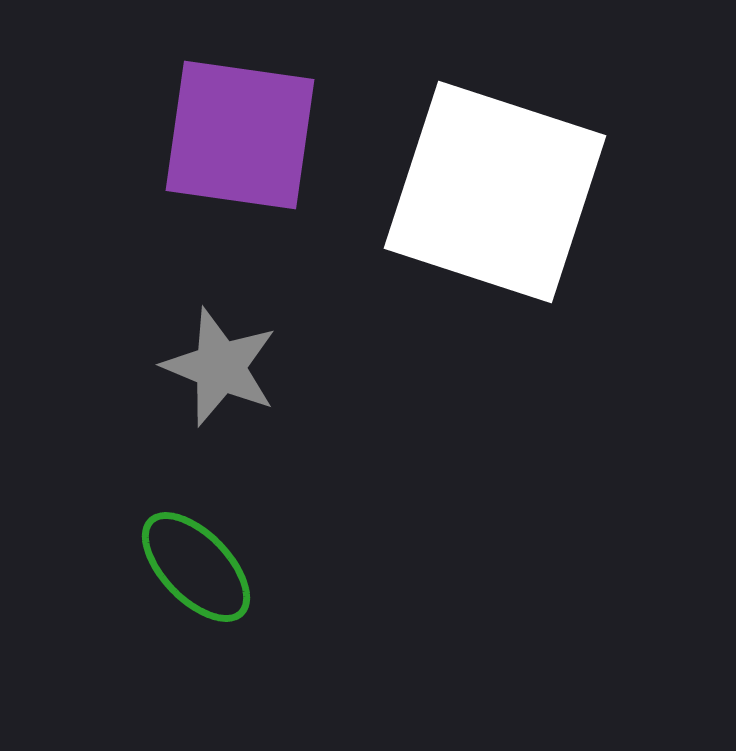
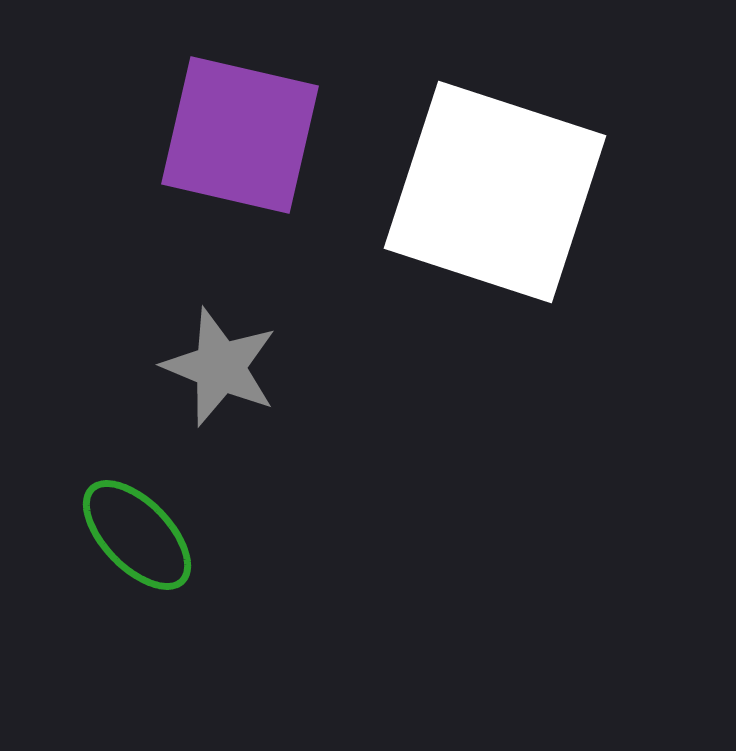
purple square: rotated 5 degrees clockwise
green ellipse: moved 59 px left, 32 px up
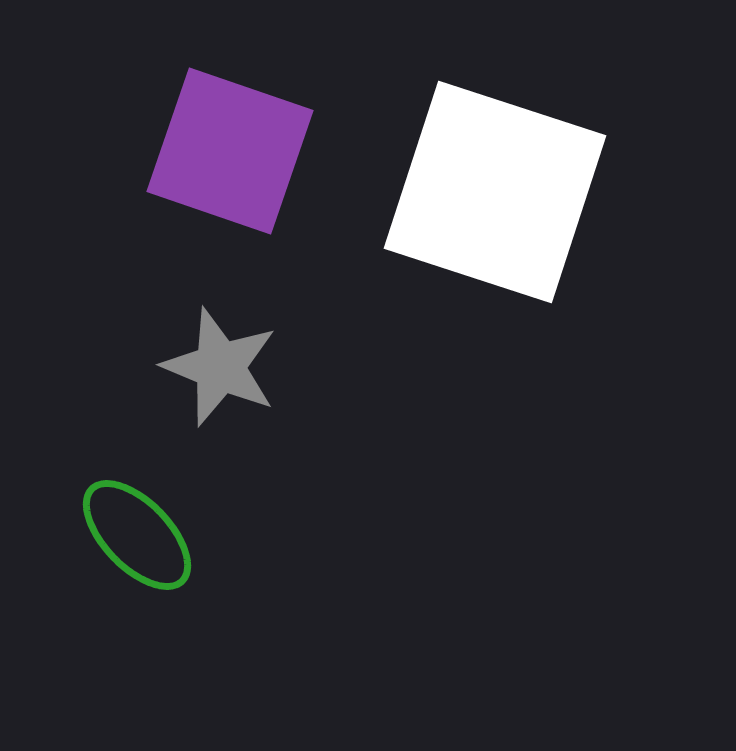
purple square: moved 10 px left, 16 px down; rotated 6 degrees clockwise
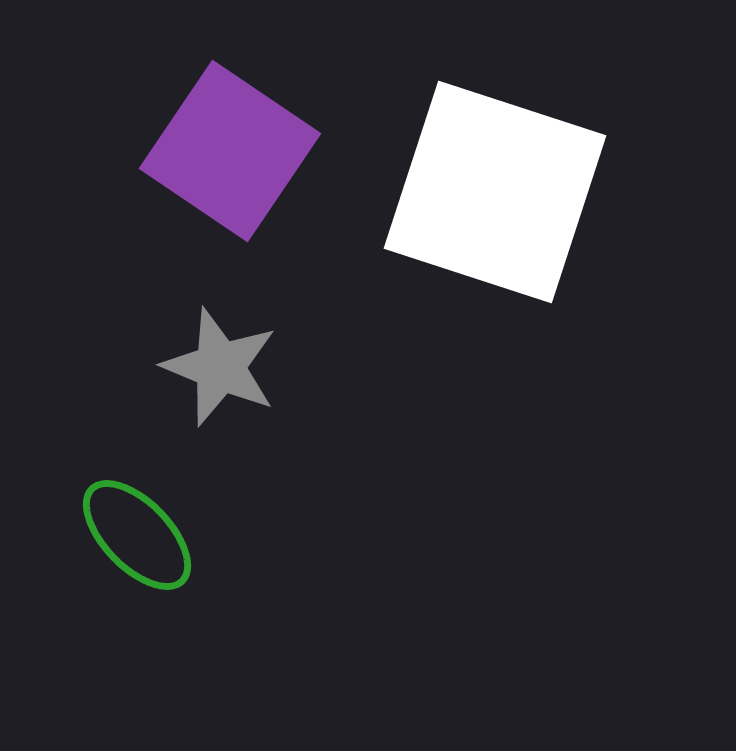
purple square: rotated 15 degrees clockwise
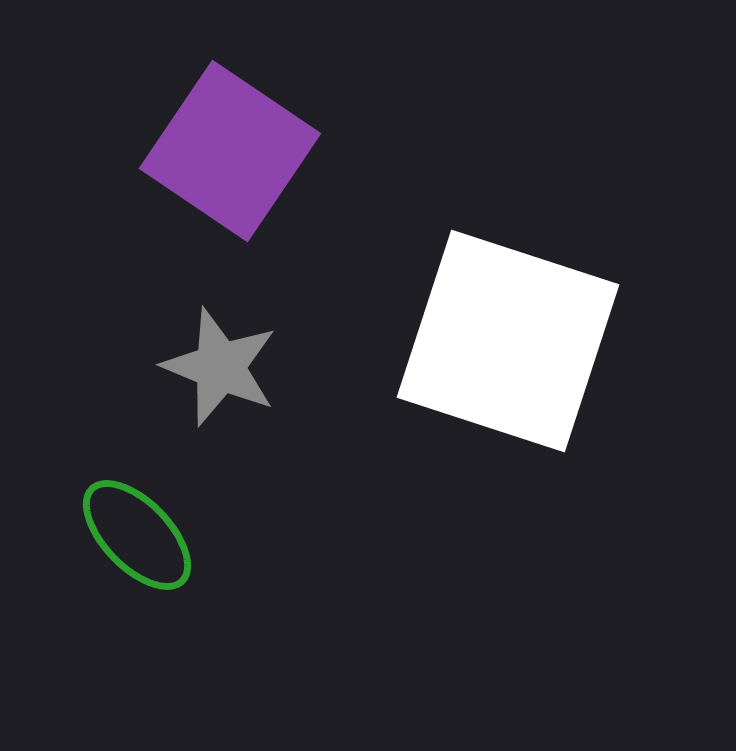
white square: moved 13 px right, 149 px down
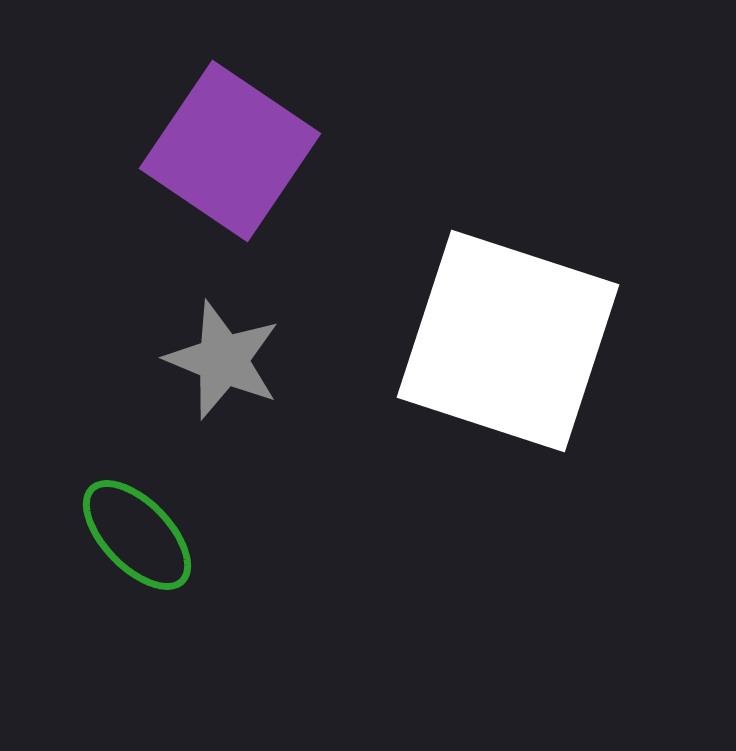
gray star: moved 3 px right, 7 px up
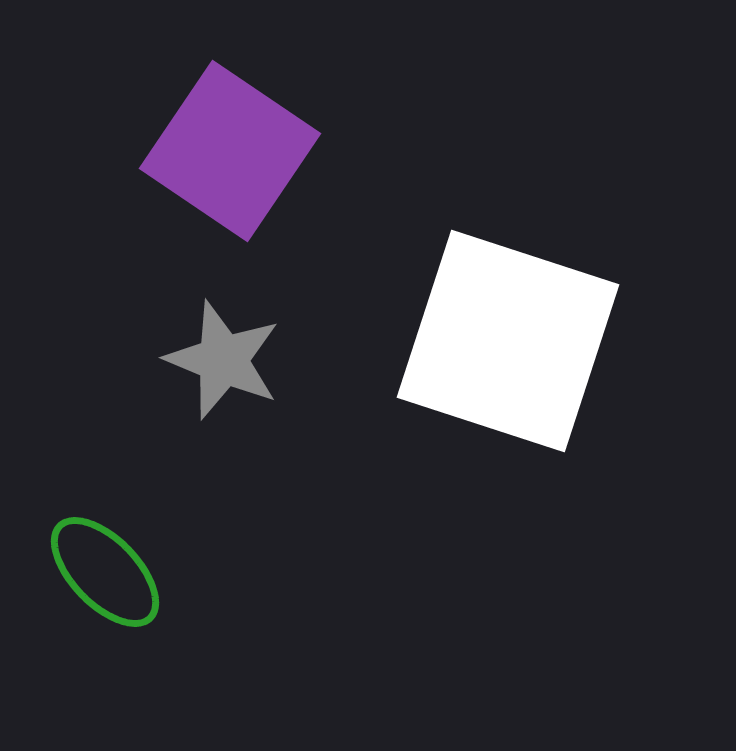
green ellipse: moved 32 px left, 37 px down
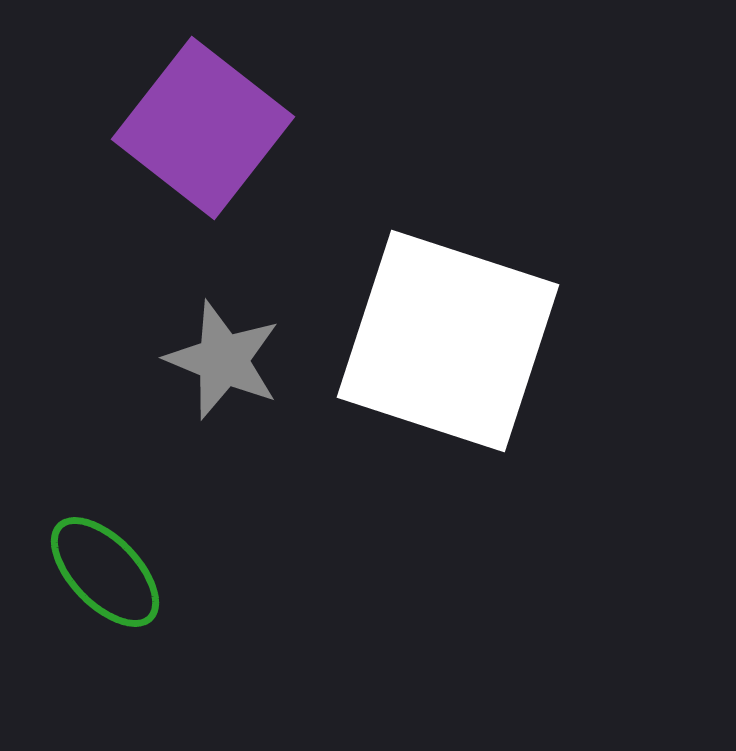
purple square: moved 27 px left, 23 px up; rotated 4 degrees clockwise
white square: moved 60 px left
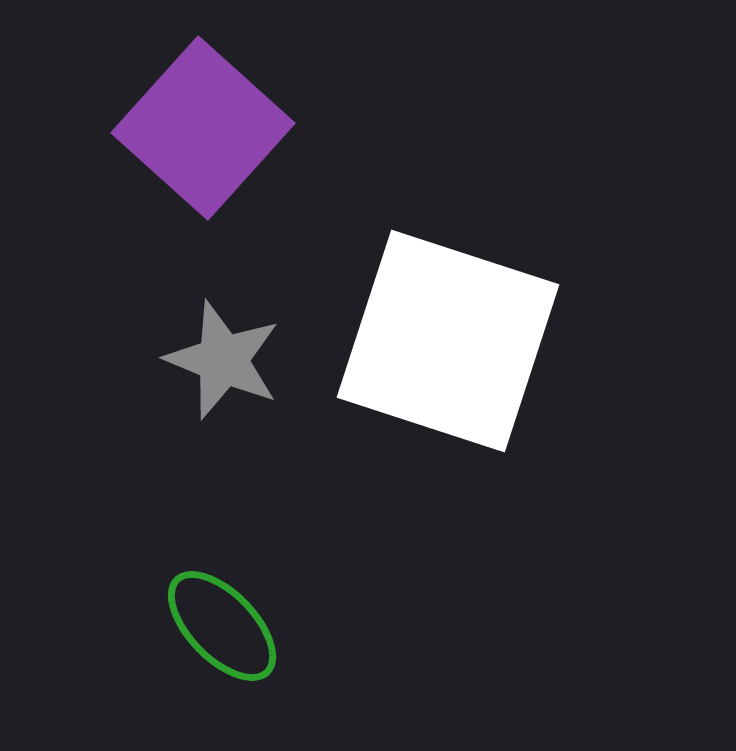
purple square: rotated 4 degrees clockwise
green ellipse: moved 117 px right, 54 px down
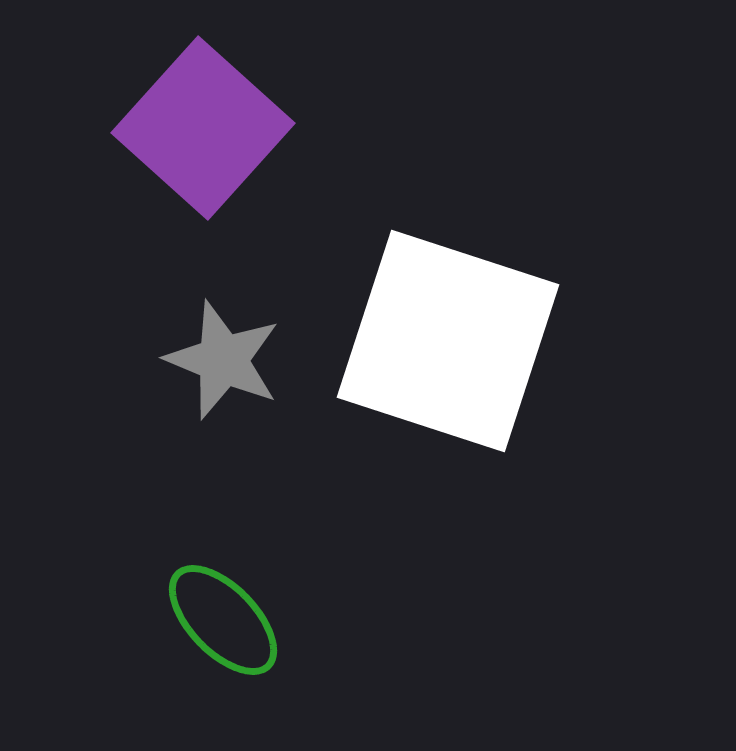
green ellipse: moved 1 px right, 6 px up
